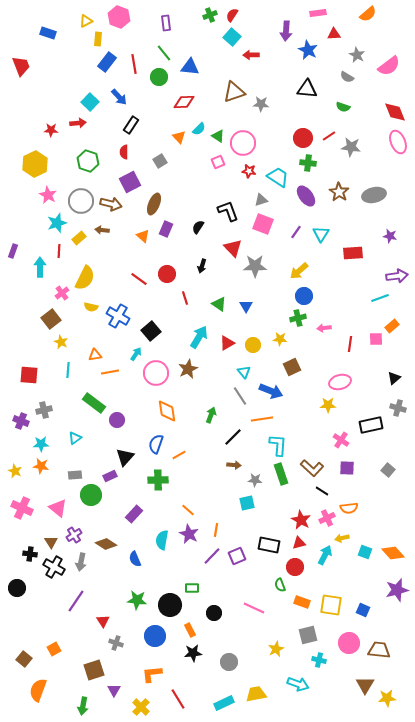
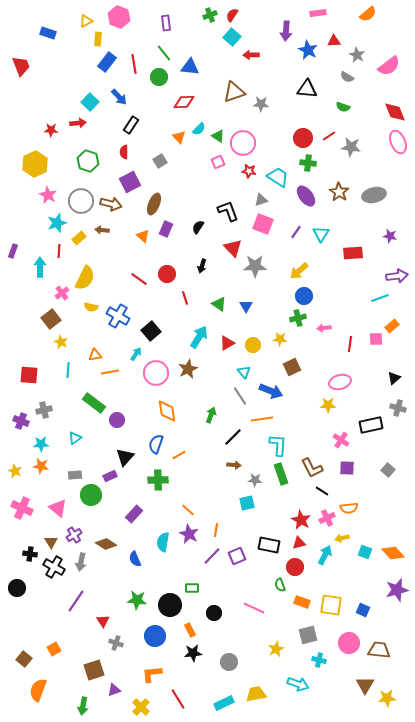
red triangle at (334, 34): moved 7 px down
brown L-shape at (312, 468): rotated 20 degrees clockwise
cyan semicircle at (162, 540): moved 1 px right, 2 px down
purple triangle at (114, 690): rotated 40 degrees clockwise
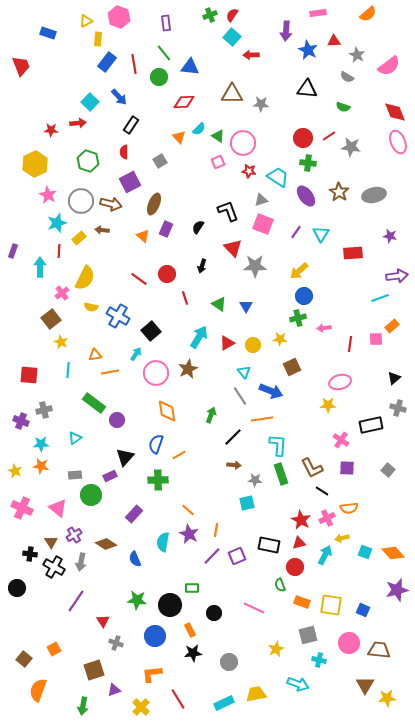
brown triangle at (234, 92): moved 2 px left, 2 px down; rotated 20 degrees clockwise
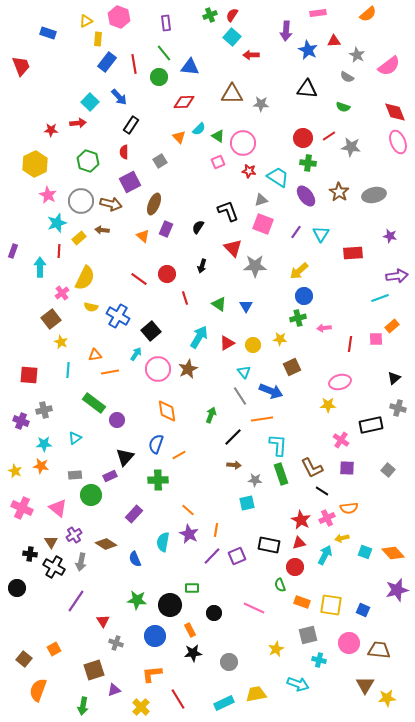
pink circle at (156, 373): moved 2 px right, 4 px up
cyan star at (41, 444): moved 3 px right
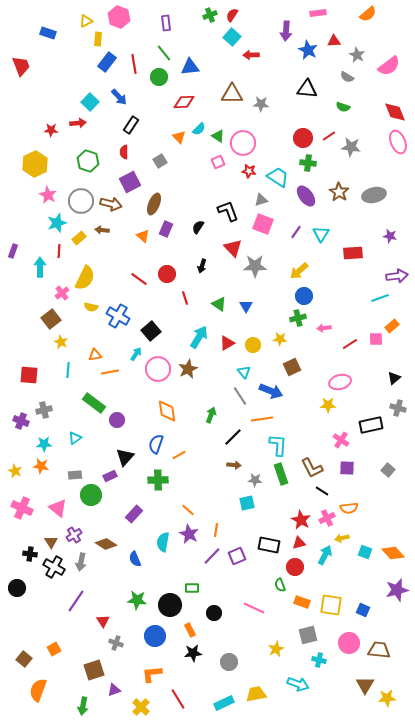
blue triangle at (190, 67): rotated 12 degrees counterclockwise
red line at (350, 344): rotated 49 degrees clockwise
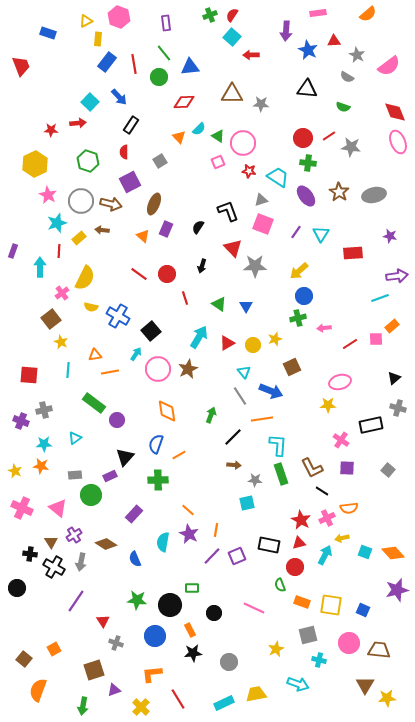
red line at (139, 279): moved 5 px up
yellow star at (280, 339): moved 5 px left; rotated 24 degrees counterclockwise
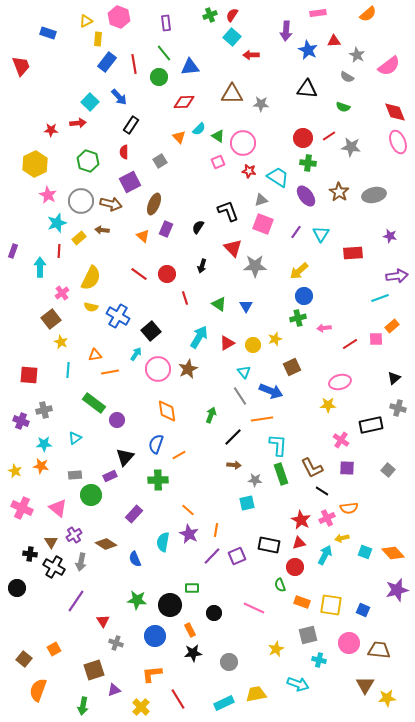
yellow semicircle at (85, 278): moved 6 px right
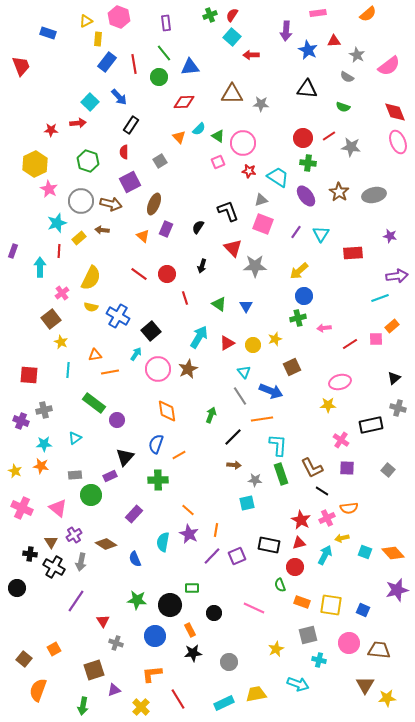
pink star at (48, 195): moved 1 px right, 6 px up
